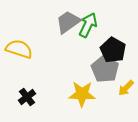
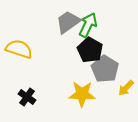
black pentagon: moved 23 px left
black cross: rotated 18 degrees counterclockwise
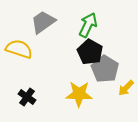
gray trapezoid: moved 25 px left
black pentagon: moved 2 px down
yellow star: moved 3 px left
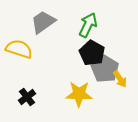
black pentagon: moved 2 px right, 1 px down
yellow arrow: moved 6 px left, 9 px up; rotated 78 degrees counterclockwise
black cross: rotated 18 degrees clockwise
